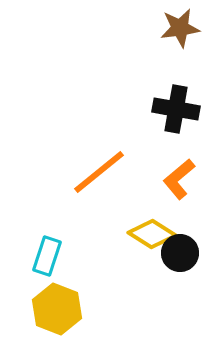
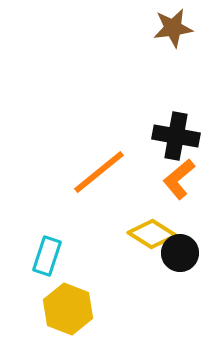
brown star: moved 7 px left
black cross: moved 27 px down
yellow hexagon: moved 11 px right
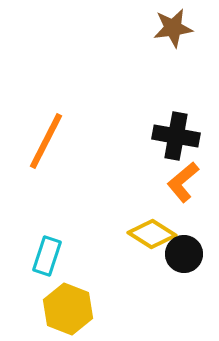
orange line: moved 53 px left, 31 px up; rotated 24 degrees counterclockwise
orange L-shape: moved 4 px right, 3 px down
black circle: moved 4 px right, 1 px down
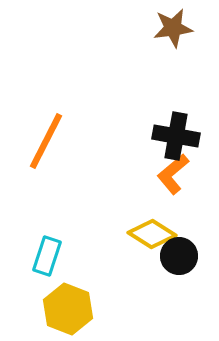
orange L-shape: moved 10 px left, 8 px up
black circle: moved 5 px left, 2 px down
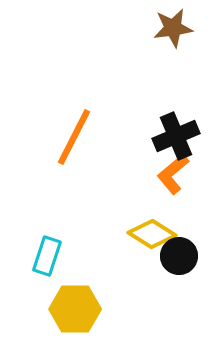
black cross: rotated 33 degrees counterclockwise
orange line: moved 28 px right, 4 px up
yellow hexagon: moved 7 px right; rotated 21 degrees counterclockwise
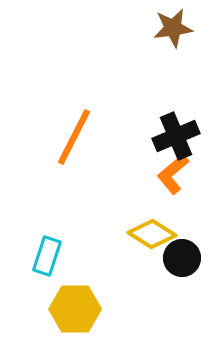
black circle: moved 3 px right, 2 px down
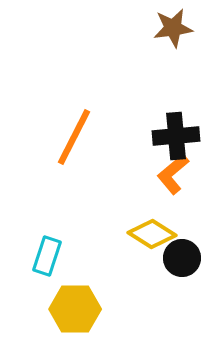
black cross: rotated 18 degrees clockwise
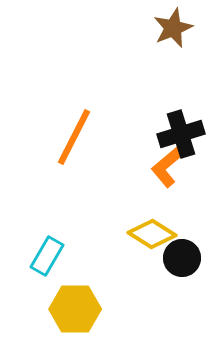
brown star: rotated 15 degrees counterclockwise
black cross: moved 5 px right, 2 px up; rotated 12 degrees counterclockwise
orange L-shape: moved 6 px left, 7 px up
cyan rectangle: rotated 12 degrees clockwise
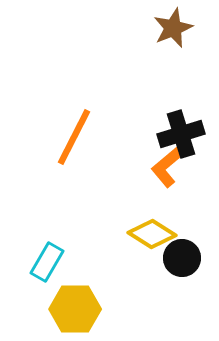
cyan rectangle: moved 6 px down
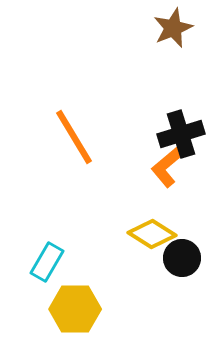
orange line: rotated 58 degrees counterclockwise
